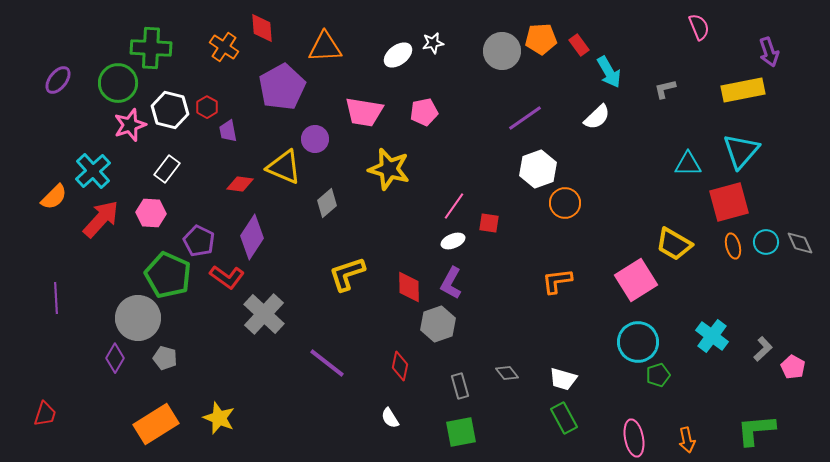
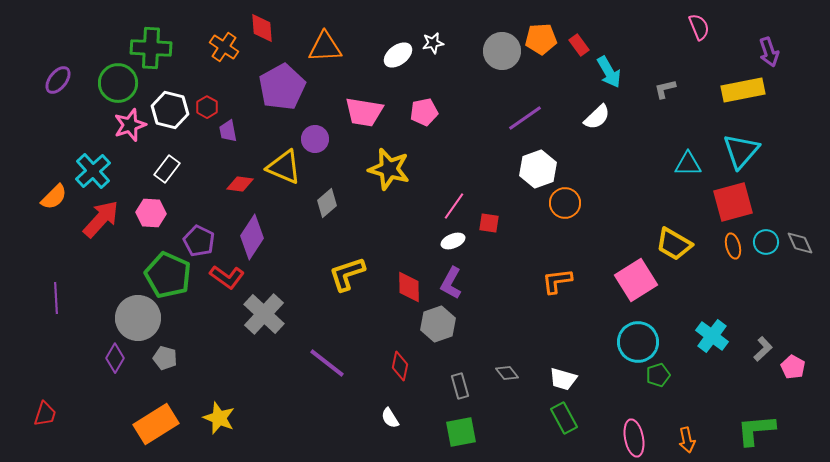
red square at (729, 202): moved 4 px right
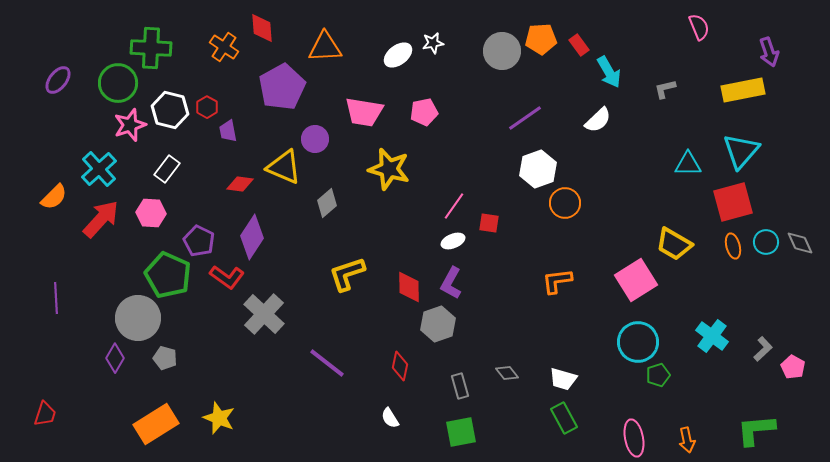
white semicircle at (597, 117): moved 1 px right, 3 px down
cyan cross at (93, 171): moved 6 px right, 2 px up
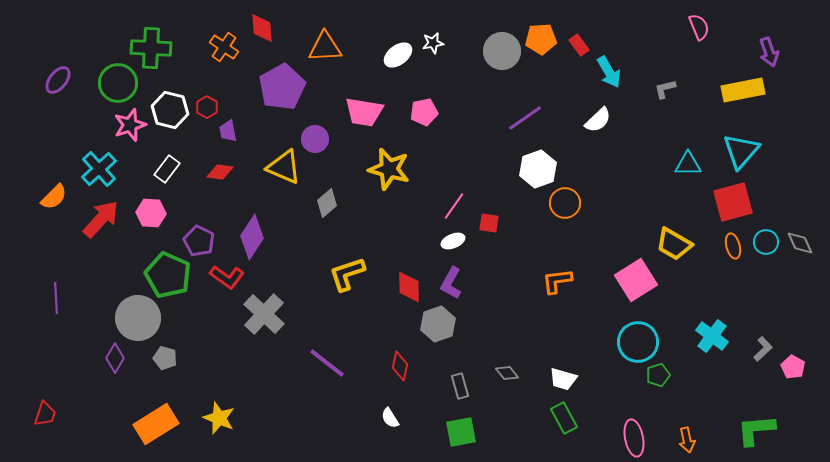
red diamond at (240, 184): moved 20 px left, 12 px up
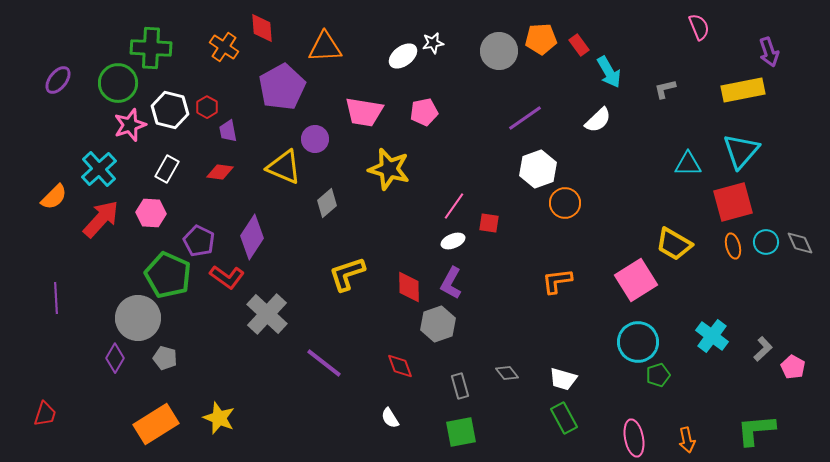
gray circle at (502, 51): moved 3 px left
white ellipse at (398, 55): moved 5 px right, 1 px down
white rectangle at (167, 169): rotated 8 degrees counterclockwise
gray cross at (264, 314): moved 3 px right
purple line at (327, 363): moved 3 px left
red diamond at (400, 366): rotated 32 degrees counterclockwise
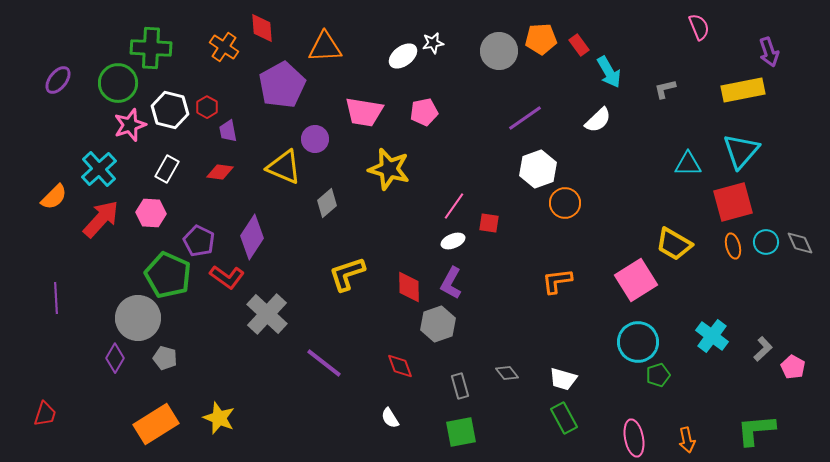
purple pentagon at (282, 87): moved 2 px up
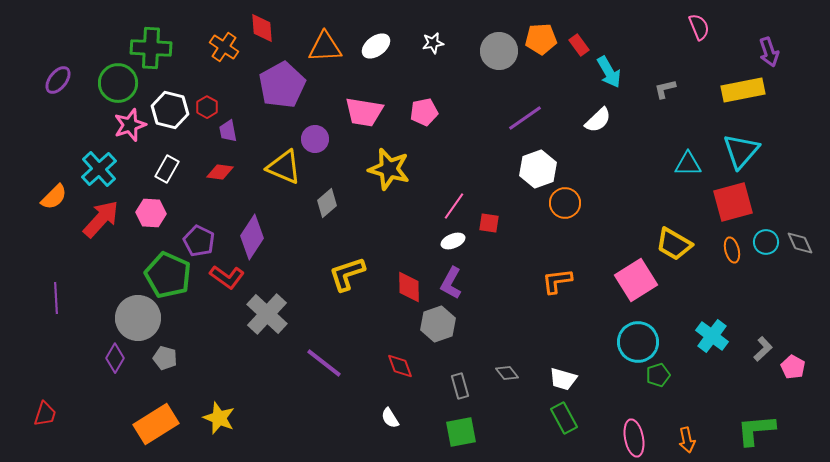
white ellipse at (403, 56): moved 27 px left, 10 px up
orange ellipse at (733, 246): moved 1 px left, 4 px down
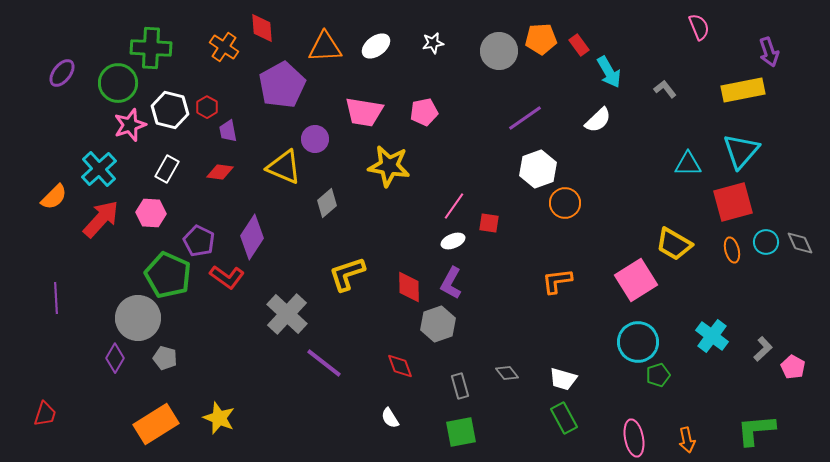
purple ellipse at (58, 80): moved 4 px right, 7 px up
gray L-shape at (665, 89): rotated 65 degrees clockwise
yellow star at (389, 169): moved 3 px up; rotated 6 degrees counterclockwise
gray cross at (267, 314): moved 20 px right
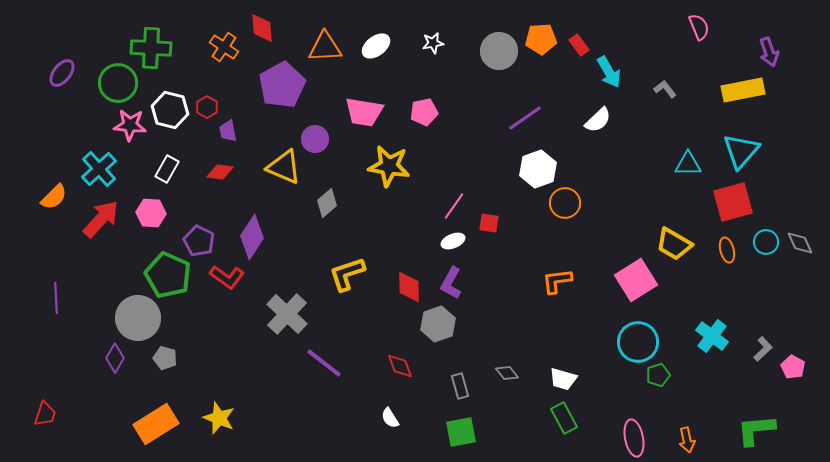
pink star at (130, 125): rotated 24 degrees clockwise
orange ellipse at (732, 250): moved 5 px left
